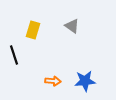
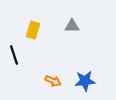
gray triangle: rotated 35 degrees counterclockwise
orange arrow: rotated 21 degrees clockwise
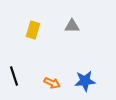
black line: moved 21 px down
orange arrow: moved 1 px left, 2 px down
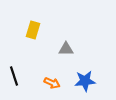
gray triangle: moved 6 px left, 23 px down
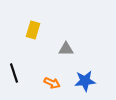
black line: moved 3 px up
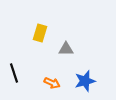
yellow rectangle: moved 7 px right, 3 px down
blue star: rotated 10 degrees counterclockwise
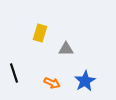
blue star: rotated 15 degrees counterclockwise
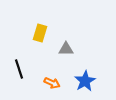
black line: moved 5 px right, 4 px up
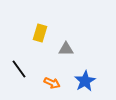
black line: rotated 18 degrees counterclockwise
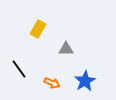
yellow rectangle: moved 2 px left, 4 px up; rotated 12 degrees clockwise
